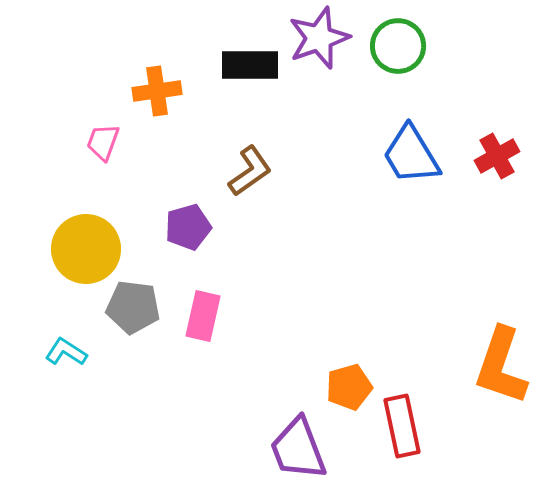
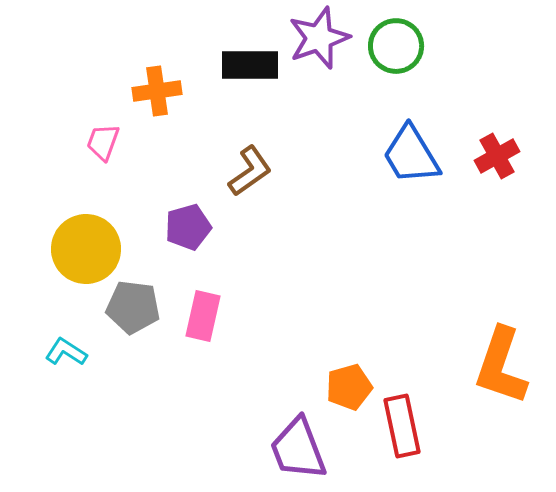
green circle: moved 2 px left
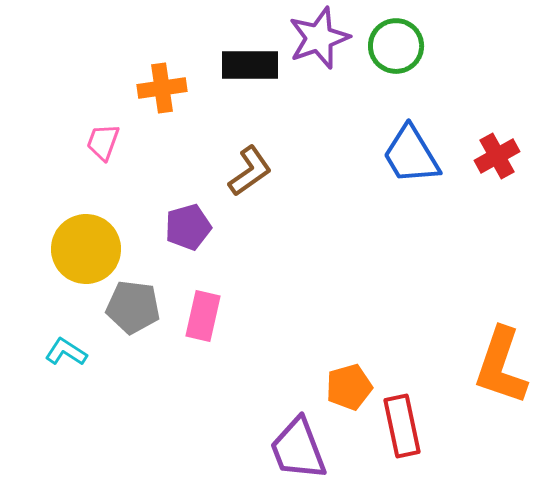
orange cross: moved 5 px right, 3 px up
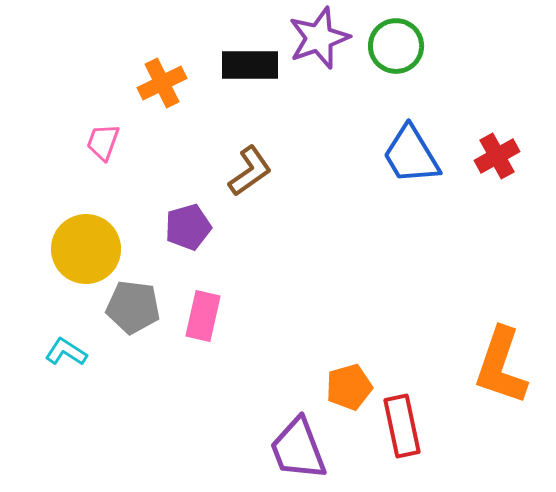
orange cross: moved 5 px up; rotated 18 degrees counterclockwise
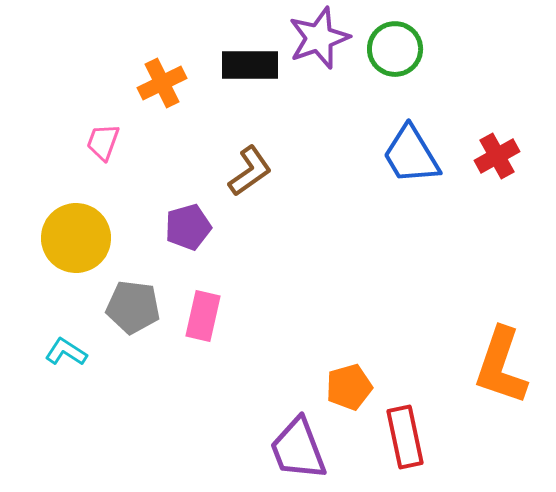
green circle: moved 1 px left, 3 px down
yellow circle: moved 10 px left, 11 px up
red rectangle: moved 3 px right, 11 px down
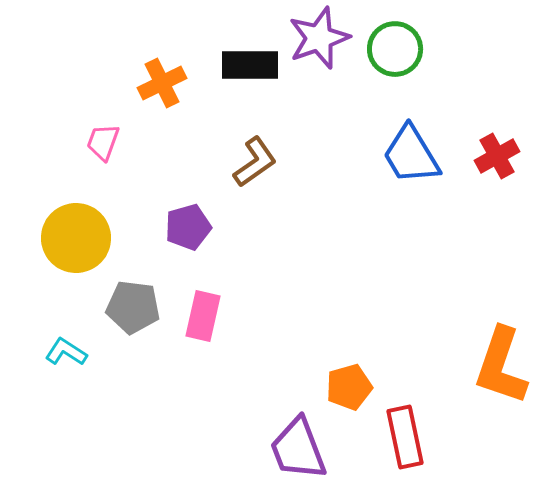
brown L-shape: moved 5 px right, 9 px up
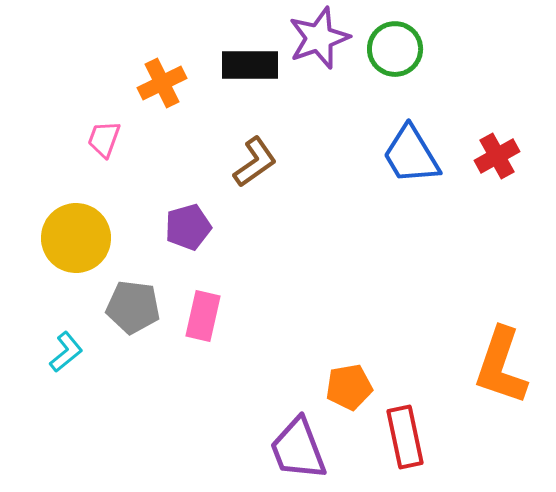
pink trapezoid: moved 1 px right, 3 px up
cyan L-shape: rotated 108 degrees clockwise
orange pentagon: rotated 6 degrees clockwise
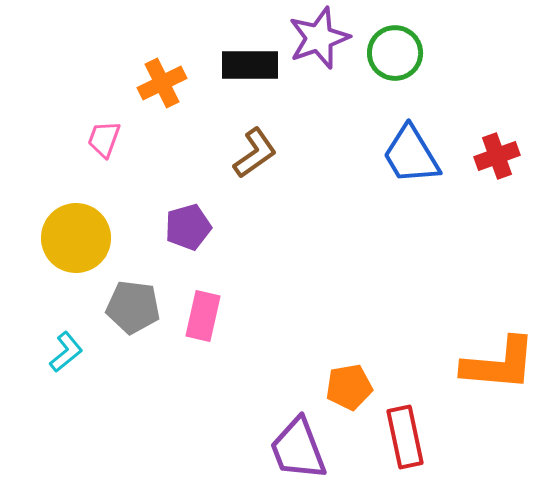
green circle: moved 4 px down
red cross: rotated 9 degrees clockwise
brown L-shape: moved 9 px up
orange L-shape: moved 2 px left, 2 px up; rotated 104 degrees counterclockwise
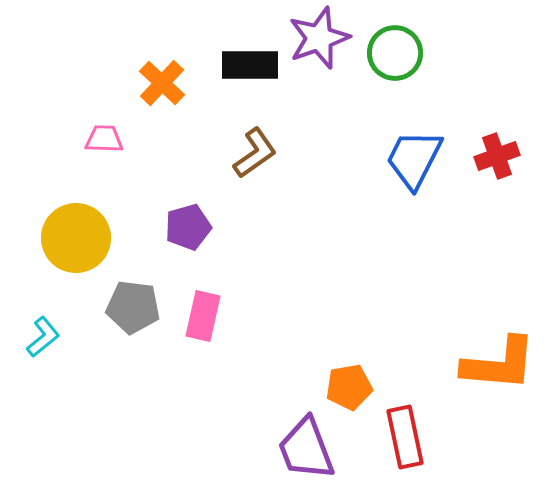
orange cross: rotated 21 degrees counterclockwise
pink trapezoid: rotated 72 degrees clockwise
blue trapezoid: moved 3 px right, 4 px down; rotated 58 degrees clockwise
cyan L-shape: moved 23 px left, 15 px up
purple trapezoid: moved 8 px right
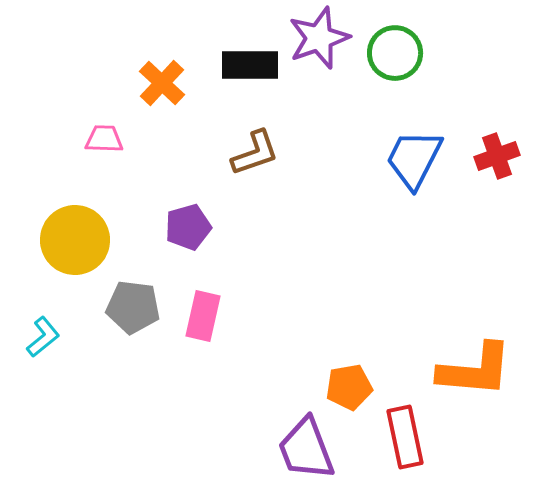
brown L-shape: rotated 16 degrees clockwise
yellow circle: moved 1 px left, 2 px down
orange L-shape: moved 24 px left, 6 px down
